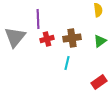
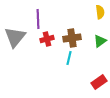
yellow semicircle: moved 2 px right, 2 px down
cyan line: moved 2 px right, 5 px up
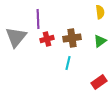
gray triangle: moved 1 px right
cyan line: moved 1 px left, 5 px down
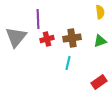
green triangle: rotated 16 degrees clockwise
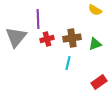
yellow semicircle: moved 5 px left, 2 px up; rotated 128 degrees clockwise
green triangle: moved 5 px left, 3 px down
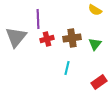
green triangle: rotated 32 degrees counterclockwise
cyan line: moved 1 px left, 5 px down
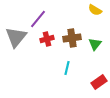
purple line: rotated 42 degrees clockwise
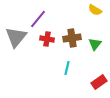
red cross: rotated 24 degrees clockwise
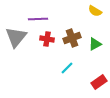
yellow semicircle: moved 1 px down
purple line: rotated 48 degrees clockwise
brown cross: rotated 12 degrees counterclockwise
green triangle: rotated 24 degrees clockwise
cyan line: rotated 32 degrees clockwise
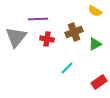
brown cross: moved 2 px right, 6 px up
